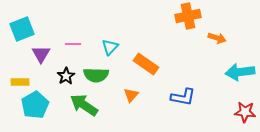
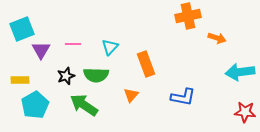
purple triangle: moved 4 px up
orange rectangle: rotated 35 degrees clockwise
black star: rotated 12 degrees clockwise
yellow rectangle: moved 2 px up
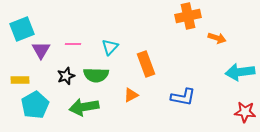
orange triangle: rotated 21 degrees clockwise
green arrow: moved 2 px down; rotated 44 degrees counterclockwise
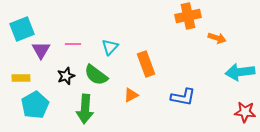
green semicircle: rotated 35 degrees clockwise
yellow rectangle: moved 1 px right, 2 px up
green arrow: moved 1 px right, 2 px down; rotated 76 degrees counterclockwise
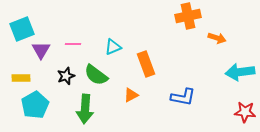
cyan triangle: moved 3 px right; rotated 24 degrees clockwise
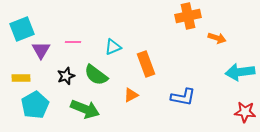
pink line: moved 2 px up
green arrow: rotated 72 degrees counterclockwise
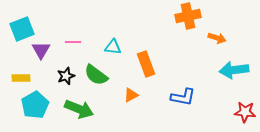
cyan triangle: rotated 30 degrees clockwise
cyan arrow: moved 6 px left, 2 px up
green arrow: moved 6 px left
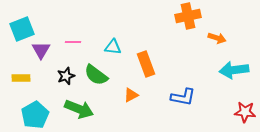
cyan pentagon: moved 10 px down
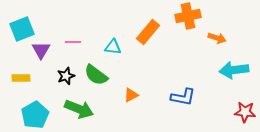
orange rectangle: moved 2 px right, 32 px up; rotated 60 degrees clockwise
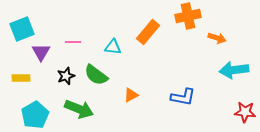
purple triangle: moved 2 px down
